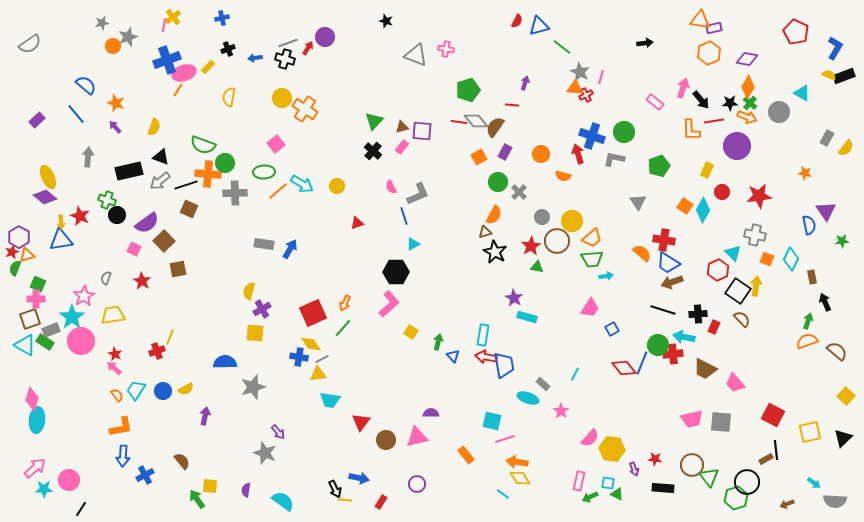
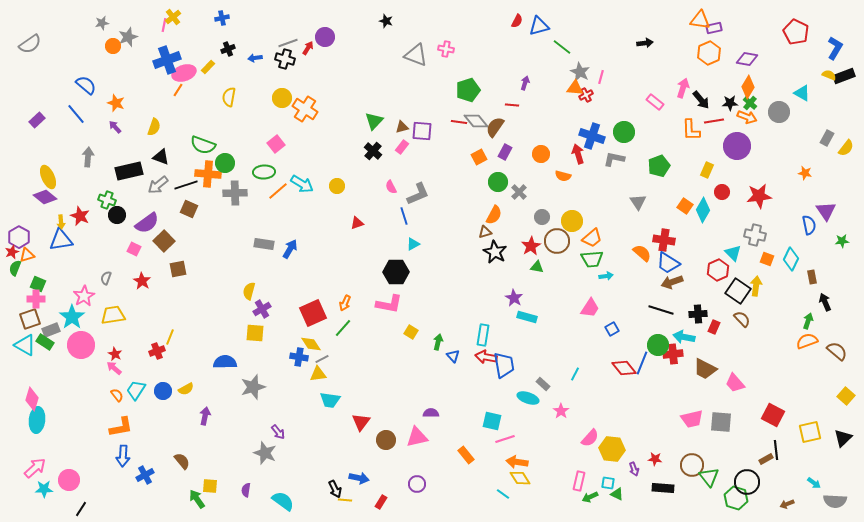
gray arrow at (160, 181): moved 2 px left, 4 px down
pink L-shape at (389, 304): rotated 52 degrees clockwise
black line at (663, 310): moved 2 px left
pink circle at (81, 341): moved 4 px down
green hexagon at (736, 498): rotated 25 degrees counterclockwise
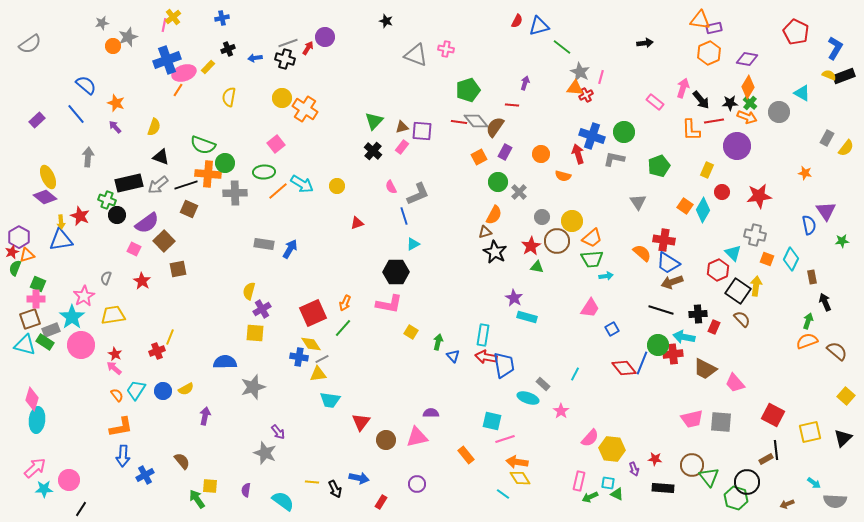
black rectangle at (129, 171): moved 12 px down
cyan triangle at (25, 345): rotated 15 degrees counterclockwise
yellow line at (345, 500): moved 33 px left, 18 px up
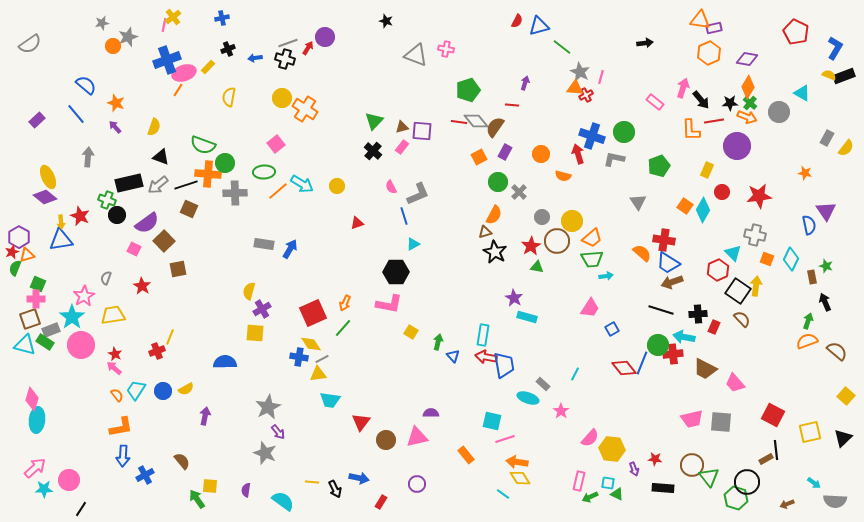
green star at (842, 241): moved 16 px left, 25 px down; rotated 24 degrees clockwise
red star at (142, 281): moved 5 px down
gray star at (253, 387): moved 15 px right, 20 px down; rotated 10 degrees counterclockwise
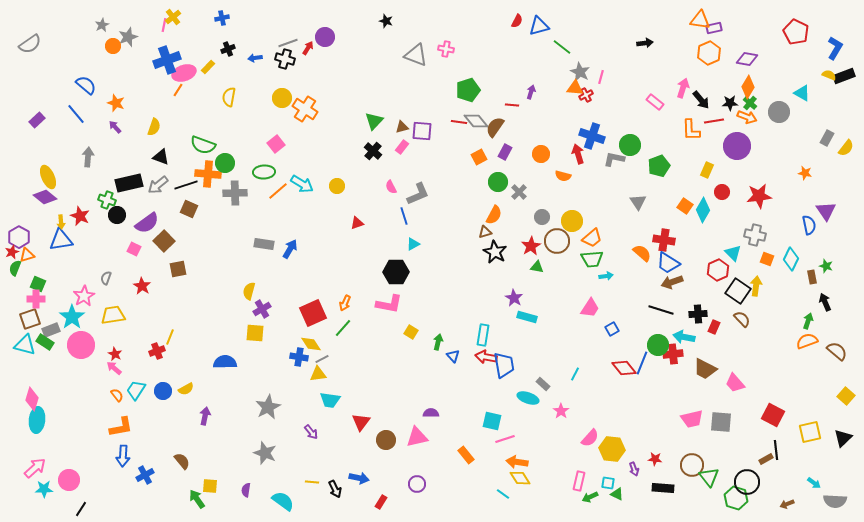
gray star at (102, 23): moved 2 px down; rotated 16 degrees counterclockwise
purple arrow at (525, 83): moved 6 px right, 9 px down
green circle at (624, 132): moved 6 px right, 13 px down
purple arrow at (278, 432): moved 33 px right
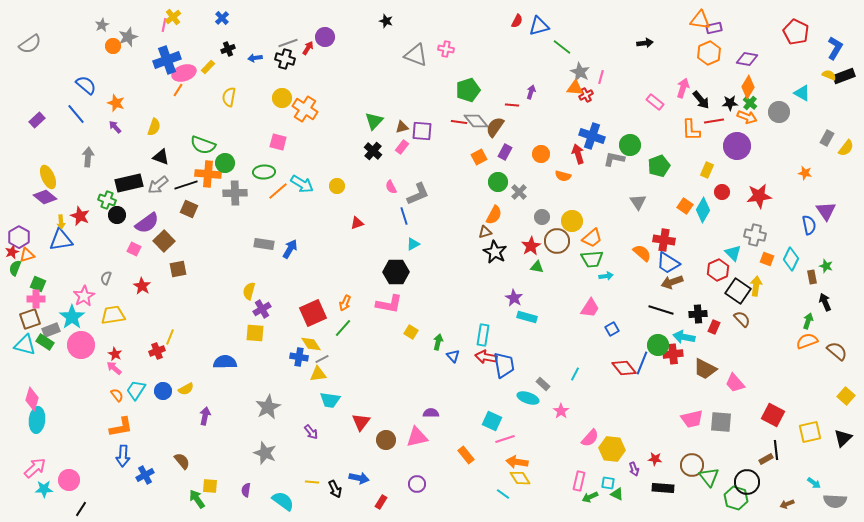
blue cross at (222, 18): rotated 32 degrees counterclockwise
pink square at (276, 144): moved 2 px right, 2 px up; rotated 36 degrees counterclockwise
cyan square at (492, 421): rotated 12 degrees clockwise
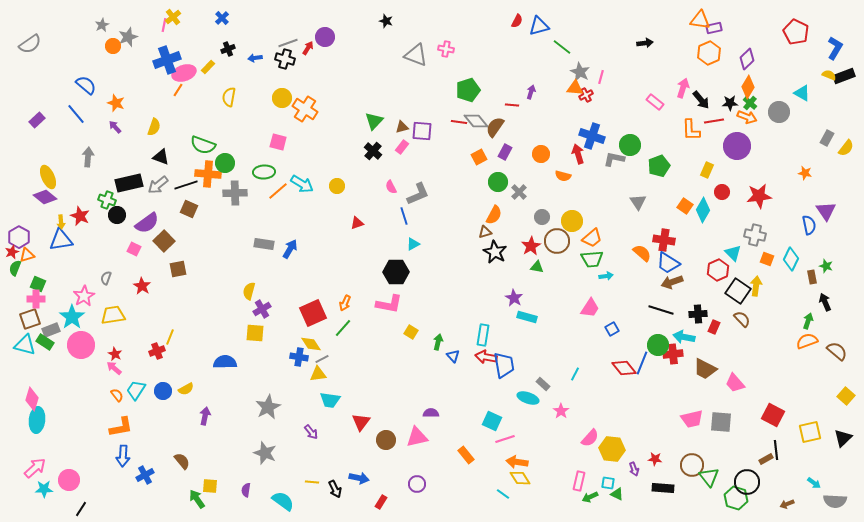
purple diamond at (747, 59): rotated 55 degrees counterclockwise
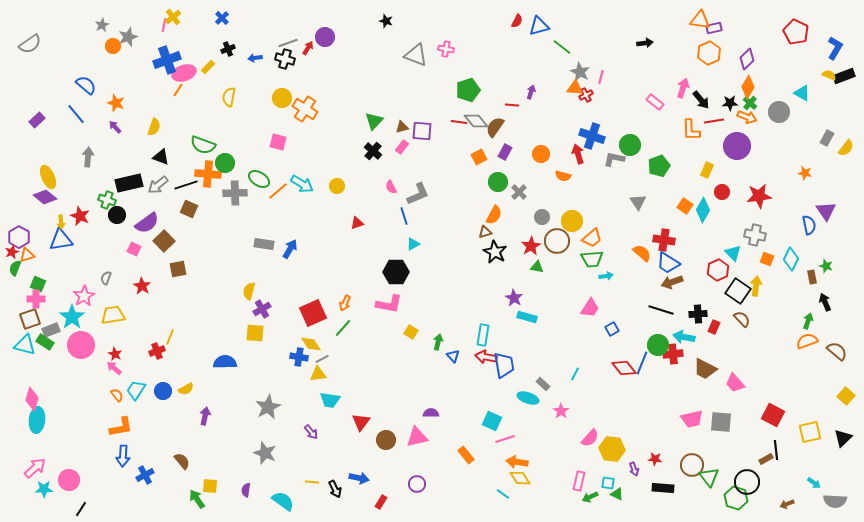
green ellipse at (264, 172): moved 5 px left, 7 px down; rotated 35 degrees clockwise
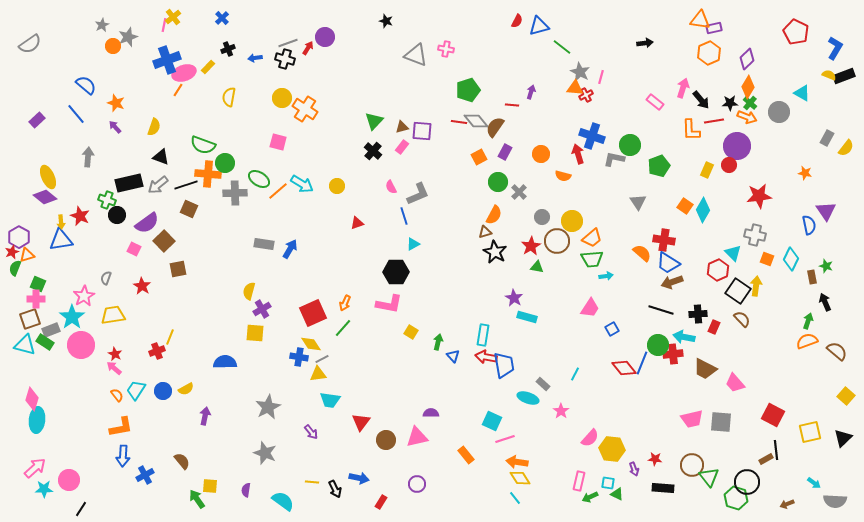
red circle at (722, 192): moved 7 px right, 27 px up
cyan line at (503, 494): moved 12 px right, 4 px down; rotated 16 degrees clockwise
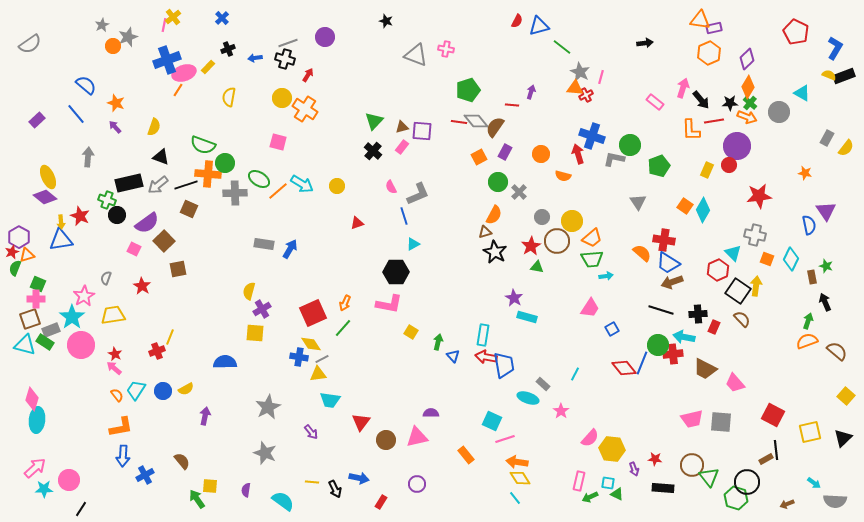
red arrow at (308, 48): moved 27 px down
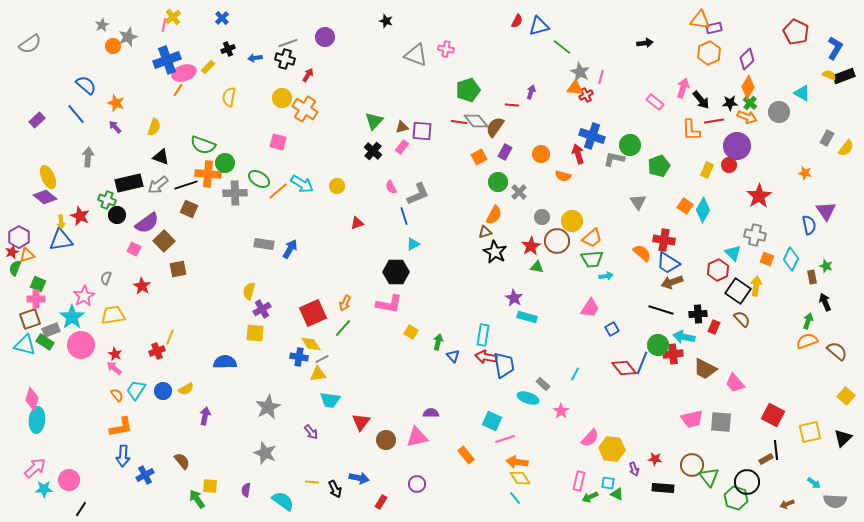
red star at (759, 196): rotated 25 degrees counterclockwise
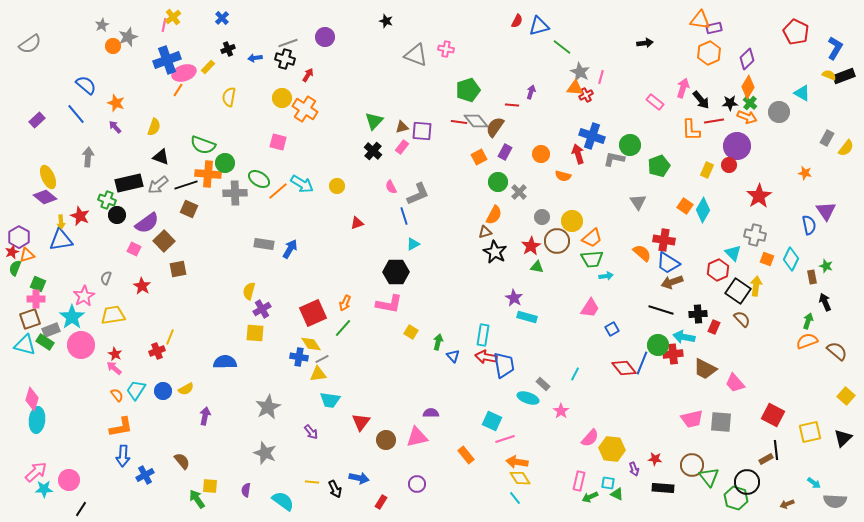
pink arrow at (35, 468): moved 1 px right, 4 px down
